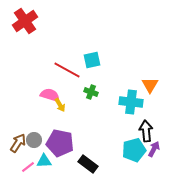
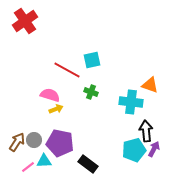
orange triangle: rotated 42 degrees counterclockwise
yellow arrow: moved 4 px left, 4 px down; rotated 80 degrees counterclockwise
brown arrow: moved 1 px left, 1 px up
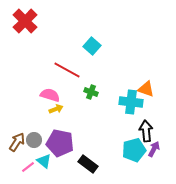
red cross: rotated 10 degrees counterclockwise
cyan square: moved 14 px up; rotated 36 degrees counterclockwise
orange triangle: moved 4 px left, 4 px down
cyan triangle: rotated 42 degrees clockwise
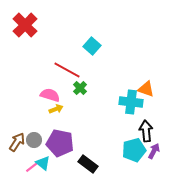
red cross: moved 4 px down
green cross: moved 11 px left, 4 px up; rotated 24 degrees clockwise
purple arrow: moved 2 px down
cyan triangle: moved 1 px left, 2 px down
pink line: moved 4 px right
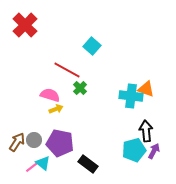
cyan cross: moved 6 px up
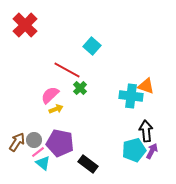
orange triangle: moved 3 px up
pink semicircle: rotated 60 degrees counterclockwise
purple arrow: moved 2 px left
pink line: moved 6 px right, 15 px up
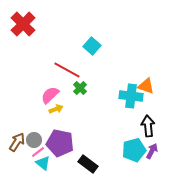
red cross: moved 2 px left, 1 px up
black arrow: moved 2 px right, 5 px up
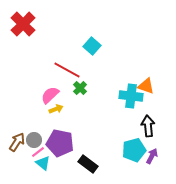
purple arrow: moved 5 px down
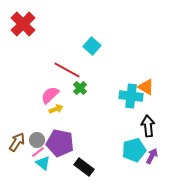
orange triangle: moved 1 px down; rotated 12 degrees clockwise
gray circle: moved 3 px right
black rectangle: moved 4 px left, 3 px down
